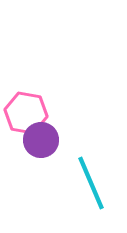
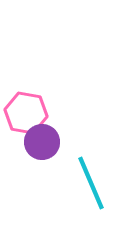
purple circle: moved 1 px right, 2 px down
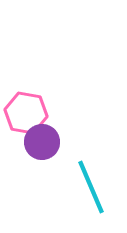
cyan line: moved 4 px down
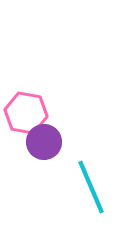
purple circle: moved 2 px right
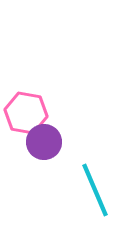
cyan line: moved 4 px right, 3 px down
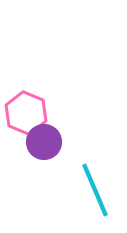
pink hexagon: rotated 12 degrees clockwise
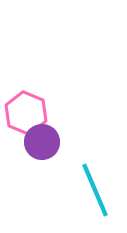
purple circle: moved 2 px left
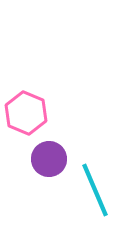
purple circle: moved 7 px right, 17 px down
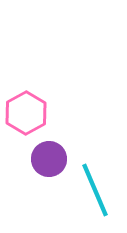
pink hexagon: rotated 9 degrees clockwise
